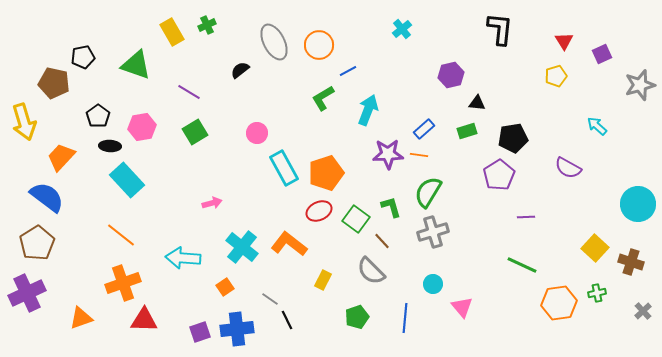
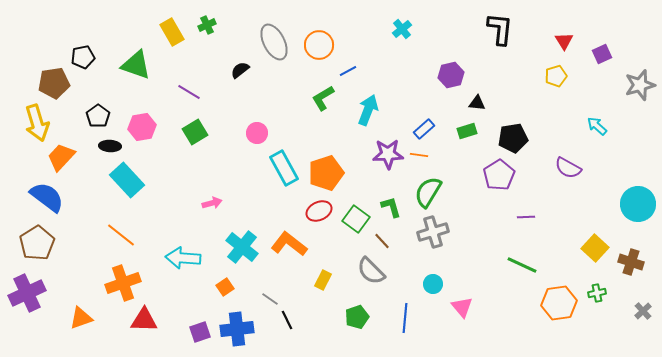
brown pentagon at (54, 83): rotated 20 degrees counterclockwise
yellow arrow at (24, 122): moved 13 px right, 1 px down
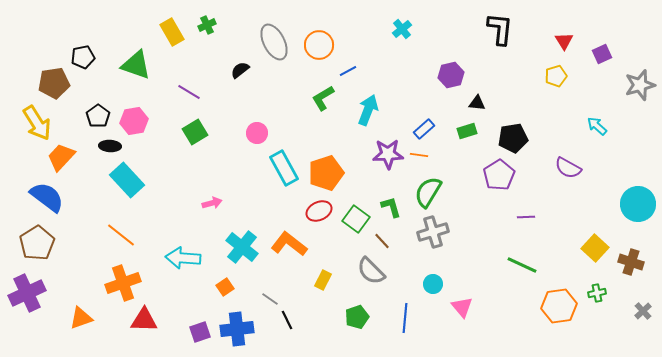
yellow arrow at (37, 123): rotated 15 degrees counterclockwise
pink hexagon at (142, 127): moved 8 px left, 6 px up
orange hexagon at (559, 303): moved 3 px down
